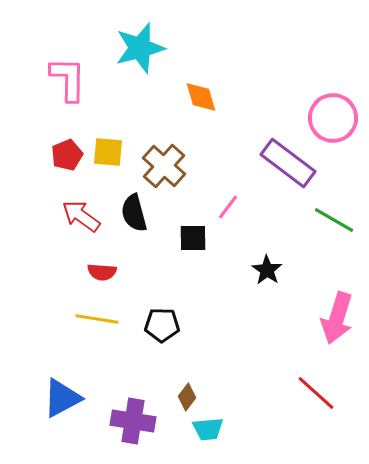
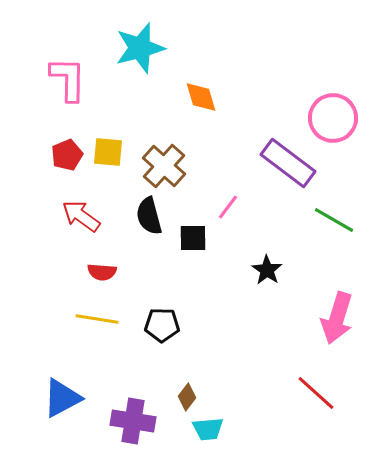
black semicircle: moved 15 px right, 3 px down
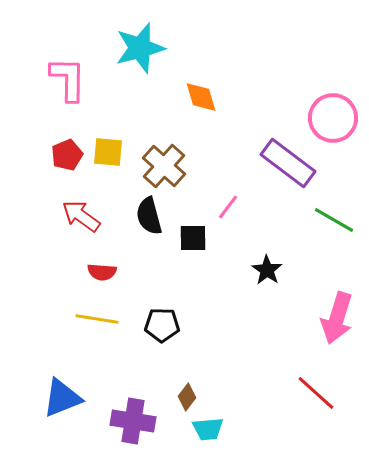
blue triangle: rotated 6 degrees clockwise
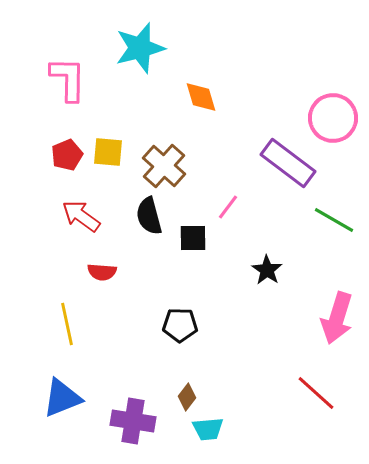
yellow line: moved 30 px left, 5 px down; rotated 69 degrees clockwise
black pentagon: moved 18 px right
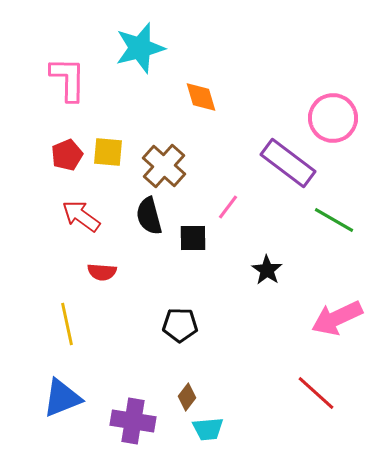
pink arrow: rotated 48 degrees clockwise
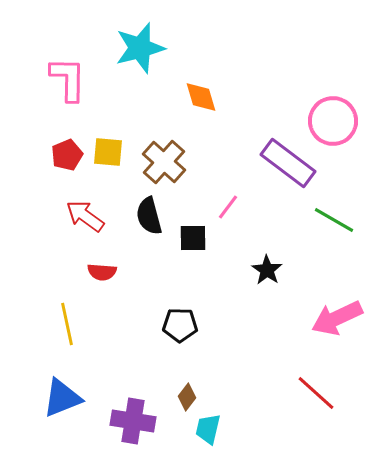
pink circle: moved 3 px down
brown cross: moved 4 px up
red arrow: moved 4 px right
cyan trapezoid: rotated 108 degrees clockwise
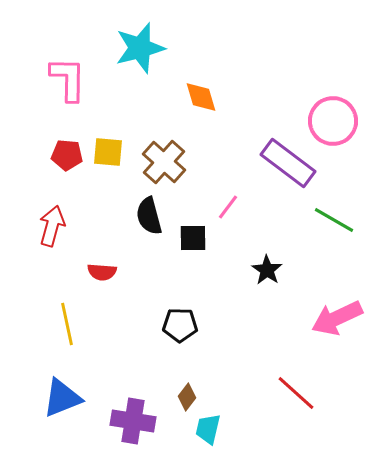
red pentagon: rotated 28 degrees clockwise
red arrow: moved 33 px left, 10 px down; rotated 69 degrees clockwise
red line: moved 20 px left
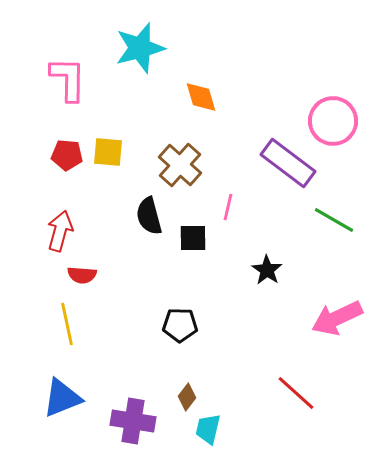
brown cross: moved 16 px right, 3 px down
pink line: rotated 24 degrees counterclockwise
red arrow: moved 8 px right, 5 px down
red semicircle: moved 20 px left, 3 px down
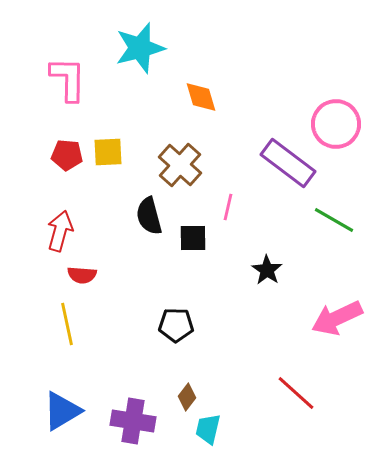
pink circle: moved 3 px right, 3 px down
yellow square: rotated 8 degrees counterclockwise
black pentagon: moved 4 px left
blue triangle: moved 13 px down; rotated 9 degrees counterclockwise
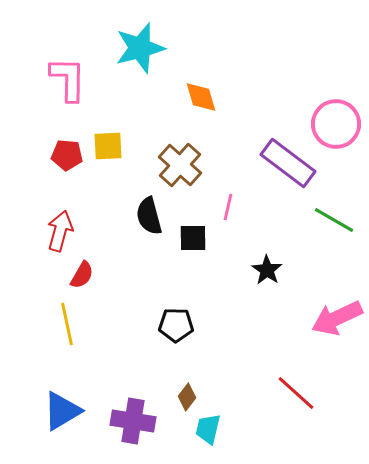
yellow square: moved 6 px up
red semicircle: rotated 64 degrees counterclockwise
